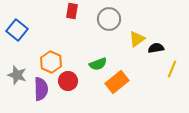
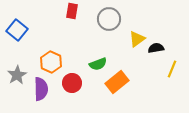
gray star: rotated 24 degrees clockwise
red circle: moved 4 px right, 2 px down
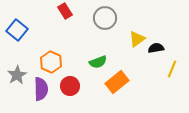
red rectangle: moved 7 px left; rotated 42 degrees counterclockwise
gray circle: moved 4 px left, 1 px up
green semicircle: moved 2 px up
red circle: moved 2 px left, 3 px down
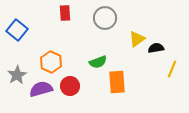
red rectangle: moved 2 px down; rotated 28 degrees clockwise
orange rectangle: rotated 55 degrees counterclockwise
purple semicircle: rotated 105 degrees counterclockwise
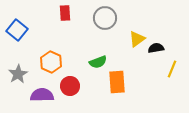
gray star: moved 1 px right, 1 px up
purple semicircle: moved 1 px right, 6 px down; rotated 15 degrees clockwise
